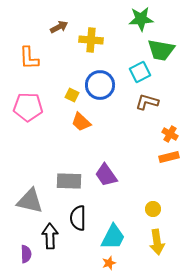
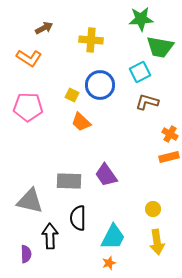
brown arrow: moved 15 px left, 1 px down
green trapezoid: moved 1 px left, 3 px up
orange L-shape: rotated 55 degrees counterclockwise
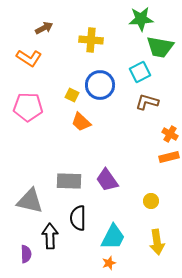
purple trapezoid: moved 1 px right, 5 px down
yellow circle: moved 2 px left, 8 px up
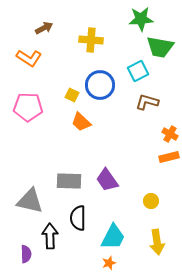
cyan square: moved 2 px left, 1 px up
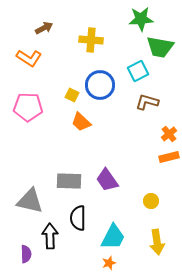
orange cross: moved 1 px left; rotated 21 degrees clockwise
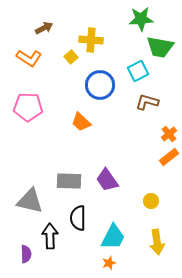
yellow square: moved 1 px left, 38 px up; rotated 24 degrees clockwise
orange rectangle: rotated 24 degrees counterclockwise
